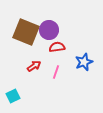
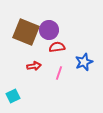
red arrow: rotated 24 degrees clockwise
pink line: moved 3 px right, 1 px down
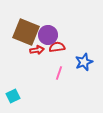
purple circle: moved 1 px left, 5 px down
red arrow: moved 3 px right, 16 px up
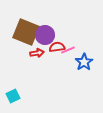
purple circle: moved 3 px left
red arrow: moved 3 px down
blue star: rotated 12 degrees counterclockwise
pink line: moved 9 px right, 23 px up; rotated 48 degrees clockwise
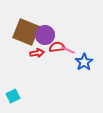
pink line: rotated 48 degrees clockwise
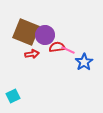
red arrow: moved 5 px left, 1 px down
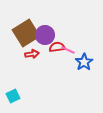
brown square: moved 1 px down; rotated 36 degrees clockwise
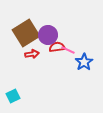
purple circle: moved 3 px right
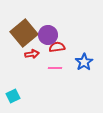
brown square: moved 2 px left; rotated 8 degrees counterclockwise
pink line: moved 13 px left, 18 px down; rotated 24 degrees counterclockwise
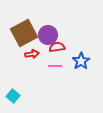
brown square: rotated 12 degrees clockwise
blue star: moved 3 px left, 1 px up
pink line: moved 2 px up
cyan square: rotated 24 degrees counterclockwise
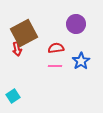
purple circle: moved 28 px right, 11 px up
red semicircle: moved 1 px left, 1 px down
red arrow: moved 15 px left, 5 px up; rotated 88 degrees clockwise
cyan square: rotated 16 degrees clockwise
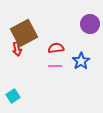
purple circle: moved 14 px right
